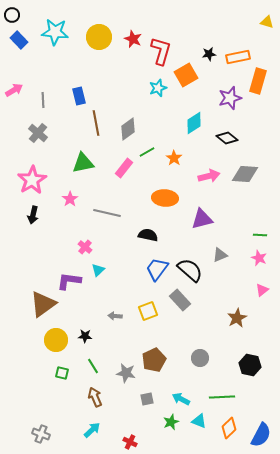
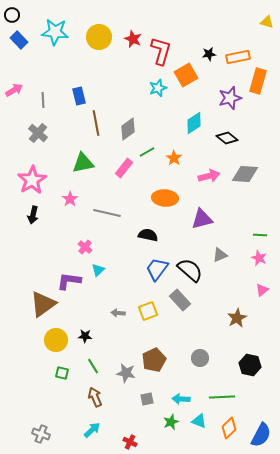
gray arrow at (115, 316): moved 3 px right, 3 px up
cyan arrow at (181, 399): rotated 24 degrees counterclockwise
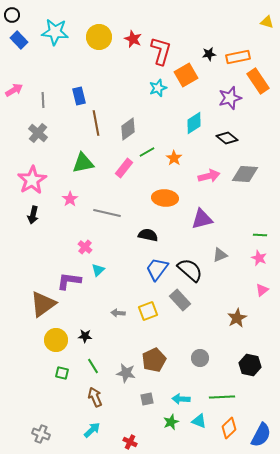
orange rectangle at (258, 81): rotated 50 degrees counterclockwise
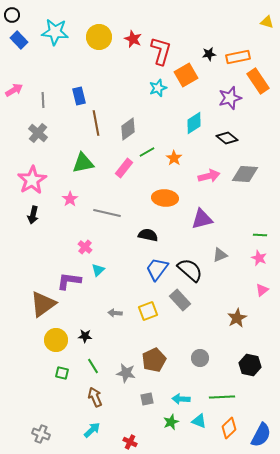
gray arrow at (118, 313): moved 3 px left
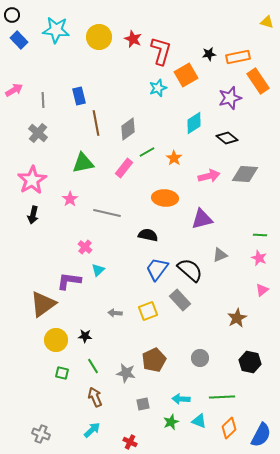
cyan star at (55, 32): moved 1 px right, 2 px up
black hexagon at (250, 365): moved 3 px up
gray square at (147, 399): moved 4 px left, 5 px down
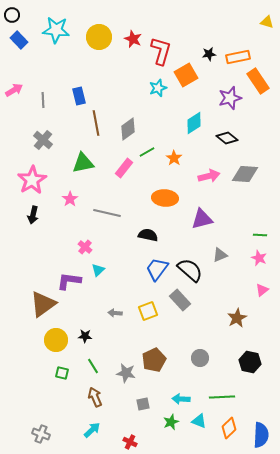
gray cross at (38, 133): moved 5 px right, 7 px down
blue semicircle at (261, 435): rotated 25 degrees counterclockwise
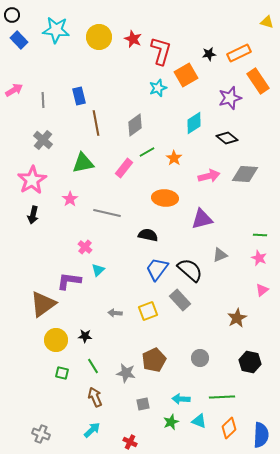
orange rectangle at (238, 57): moved 1 px right, 4 px up; rotated 15 degrees counterclockwise
gray diamond at (128, 129): moved 7 px right, 4 px up
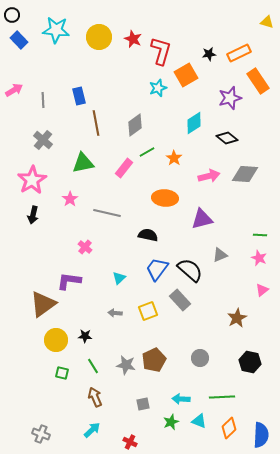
cyan triangle at (98, 270): moved 21 px right, 8 px down
gray star at (126, 373): moved 8 px up
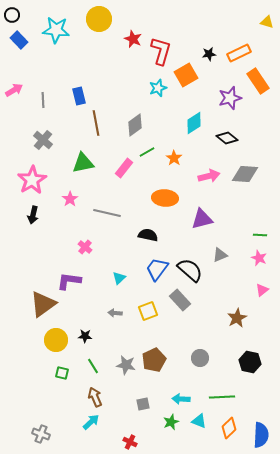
yellow circle at (99, 37): moved 18 px up
cyan arrow at (92, 430): moved 1 px left, 8 px up
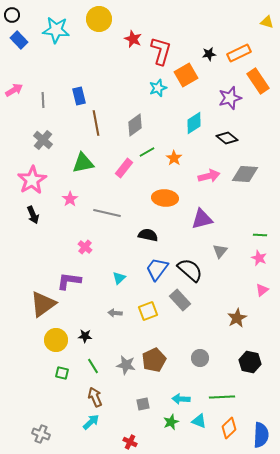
black arrow at (33, 215): rotated 36 degrees counterclockwise
gray triangle at (220, 255): moved 4 px up; rotated 28 degrees counterclockwise
